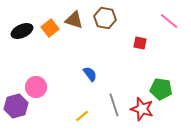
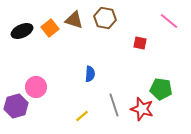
blue semicircle: rotated 42 degrees clockwise
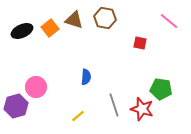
blue semicircle: moved 4 px left, 3 px down
yellow line: moved 4 px left
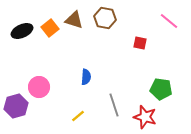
pink circle: moved 3 px right
red star: moved 3 px right, 8 px down
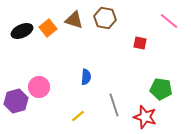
orange square: moved 2 px left
purple hexagon: moved 5 px up
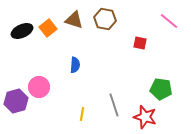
brown hexagon: moved 1 px down
blue semicircle: moved 11 px left, 12 px up
yellow line: moved 4 px right, 2 px up; rotated 40 degrees counterclockwise
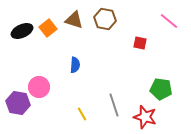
purple hexagon: moved 2 px right, 2 px down; rotated 25 degrees clockwise
yellow line: rotated 40 degrees counterclockwise
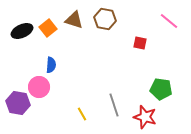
blue semicircle: moved 24 px left
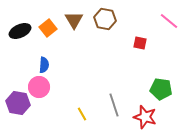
brown triangle: rotated 42 degrees clockwise
black ellipse: moved 2 px left
blue semicircle: moved 7 px left
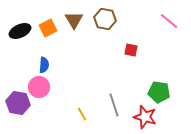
orange square: rotated 12 degrees clockwise
red square: moved 9 px left, 7 px down
green pentagon: moved 2 px left, 3 px down
